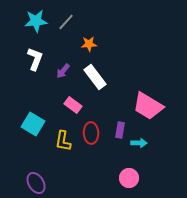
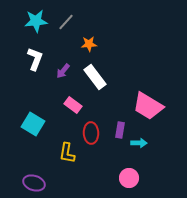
yellow L-shape: moved 4 px right, 12 px down
purple ellipse: moved 2 px left; rotated 40 degrees counterclockwise
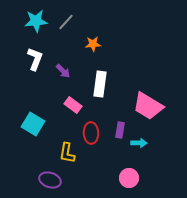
orange star: moved 4 px right
purple arrow: rotated 84 degrees counterclockwise
white rectangle: moved 5 px right, 7 px down; rotated 45 degrees clockwise
purple ellipse: moved 16 px right, 3 px up
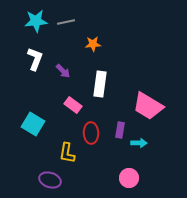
gray line: rotated 36 degrees clockwise
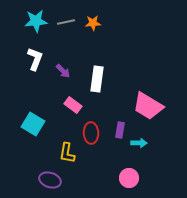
orange star: moved 21 px up
white rectangle: moved 3 px left, 5 px up
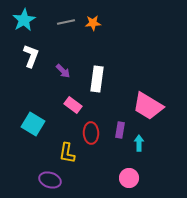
cyan star: moved 12 px left, 1 px up; rotated 25 degrees counterclockwise
white L-shape: moved 4 px left, 3 px up
cyan arrow: rotated 91 degrees counterclockwise
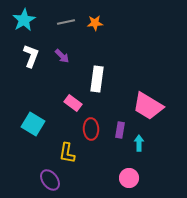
orange star: moved 2 px right
purple arrow: moved 1 px left, 15 px up
pink rectangle: moved 2 px up
red ellipse: moved 4 px up
purple ellipse: rotated 35 degrees clockwise
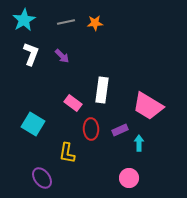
white L-shape: moved 2 px up
white rectangle: moved 5 px right, 11 px down
purple rectangle: rotated 56 degrees clockwise
purple ellipse: moved 8 px left, 2 px up
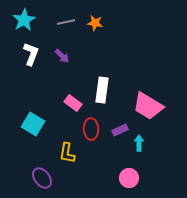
orange star: rotated 14 degrees clockwise
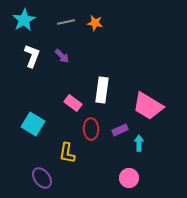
white L-shape: moved 1 px right, 2 px down
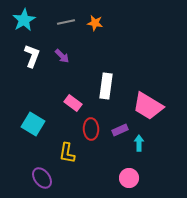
white rectangle: moved 4 px right, 4 px up
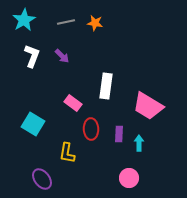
purple rectangle: moved 1 px left, 4 px down; rotated 63 degrees counterclockwise
purple ellipse: moved 1 px down
